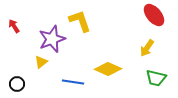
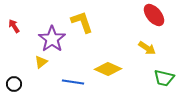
yellow L-shape: moved 2 px right, 1 px down
purple star: rotated 16 degrees counterclockwise
yellow arrow: rotated 90 degrees counterclockwise
green trapezoid: moved 8 px right
black circle: moved 3 px left
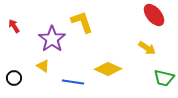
yellow triangle: moved 2 px right, 4 px down; rotated 48 degrees counterclockwise
black circle: moved 6 px up
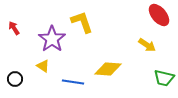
red ellipse: moved 5 px right
red arrow: moved 2 px down
yellow arrow: moved 3 px up
yellow diamond: rotated 20 degrees counterclockwise
black circle: moved 1 px right, 1 px down
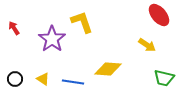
yellow triangle: moved 13 px down
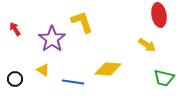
red ellipse: rotated 30 degrees clockwise
red arrow: moved 1 px right, 1 px down
yellow triangle: moved 9 px up
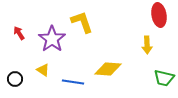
red arrow: moved 4 px right, 4 px down
yellow arrow: rotated 54 degrees clockwise
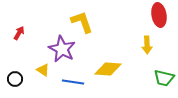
red arrow: rotated 64 degrees clockwise
purple star: moved 10 px right, 10 px down; rotated 8 degrees counterclockwise
